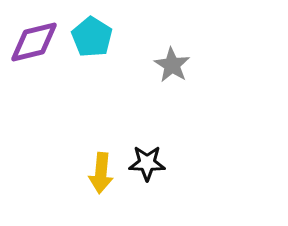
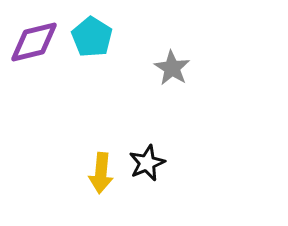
gray star: moved 3 px down
black star: rotated 24 degrees counterclockwise
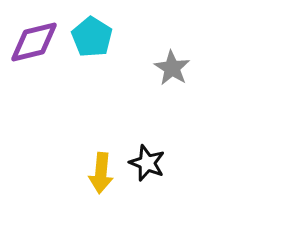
black star: rotated 27 degrees counterclockwise
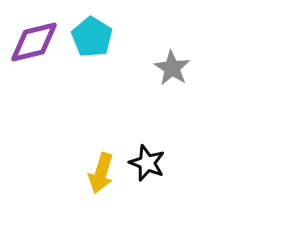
yellow arrow: rotated 12 degrees clockwise
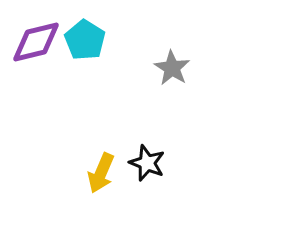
cyan pentagon: moved 7 px left, 3 px down
purple diamond: moved 2 px right
yellow arrow: rotated 6 degrees clockwise
